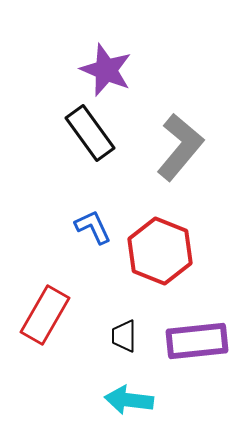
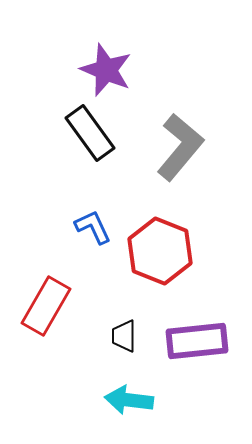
red rectangle: moved 1 px right, 9 px up
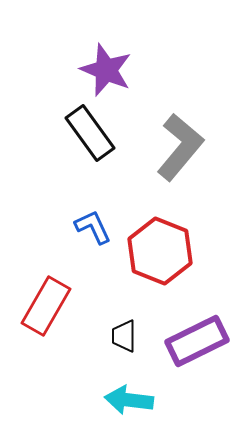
purple rectangle: rotated 20 degrees counterclockwise
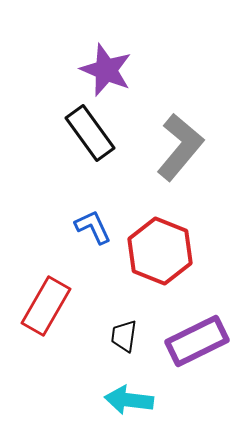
black trapezoid: rotated 8 degrees clockwise
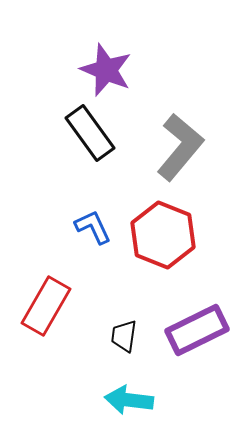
red hexagon: moved 3 px right, 16 px up
purple rectangle: moved 11 px up
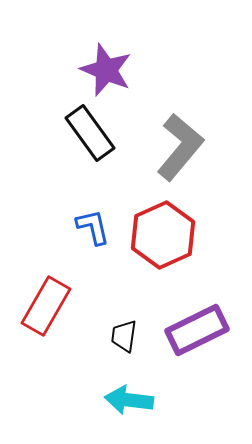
blue L-shape: rotated 12 degrees clockwise
red hexagon: rotated 14 degrees clockwise
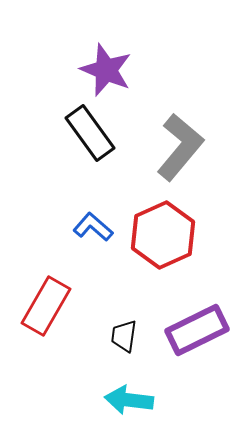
blue L-shape: rotated 36 degrees counterclockwise
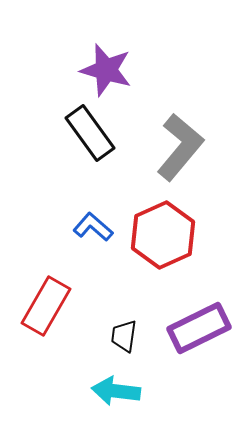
purple star: rotated 6 degrees counterclockwise
purple rectangle: moved 2 px right, 2 px up
cyan arrow: moved 13 px left, 9 px up
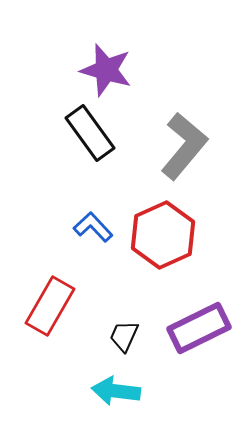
gray L-shape: moved 4 px right, 1 px up
blue L-shape: rotated 6 degrees clockwise
red rectangle: moved 4 px right
black trapezoid: rotated 16 degrees clockwise
